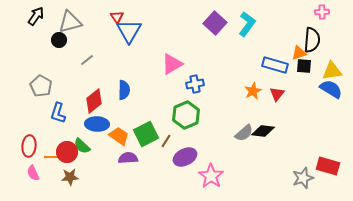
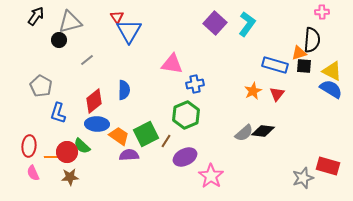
pink triangle at (172, 64): rotated 40 degrees clockwise
yellow triangle at (332, 71): rotated 35 degrees clockwise
purple semicircle at (128, 158): moved 1 px right, 3 px up
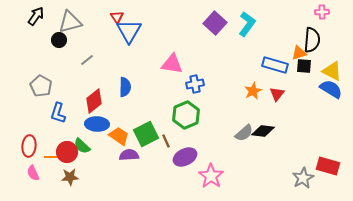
blue semicircle at (124, 90): moved 1 px right, 3 px up
brown line at (166, 141): rotated 56 degrees counterclockwise
gray star at (303, 178): rotated 10 degrees counterclockwise
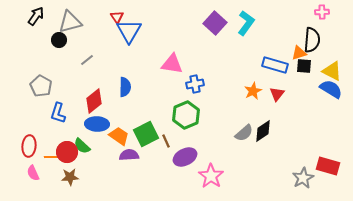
cyan L-shape at (247, 24): moved 1 px left, 1 px up
black diamond at (263, 131): rotated 40 degrees counterclockwise
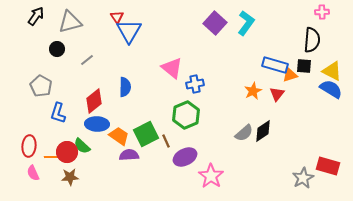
black circle at (59, 40): moved 2 px left, 9 px down
orange triangle at (299, 53): moved 9 px left, 22 px down
pink triangle at (172, 64): moved 4 px down; rotated 30 degrees clockwise
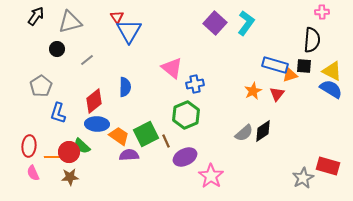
gray pentagon at (41, 86): rotated 10 degrees clockwise
red circle at (67, 152): moved 2 px right
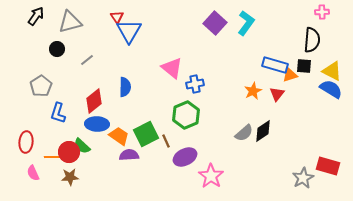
red ellipse at (29, 146): moved 3 px left, 4 px up
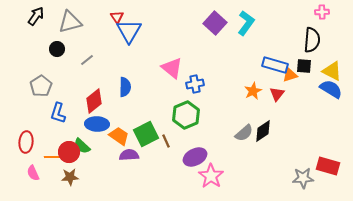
purple ellipse at (185, 157): moved 10 px right
gray star at (303, 178): rotated 25 degrees clockwise
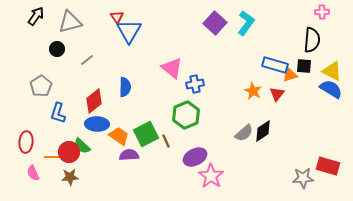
orange star at (253, 91): rotated 18 degrees counterclockwise
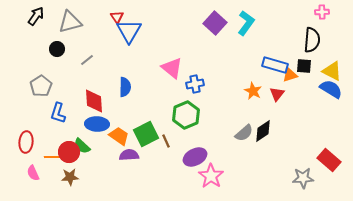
red diamond at (94, 101): rotated 55 degrees counterclockwise
red rectangle at (328, 166): moved 1 px right, 6 px up; rotated 25 degrees clockwise
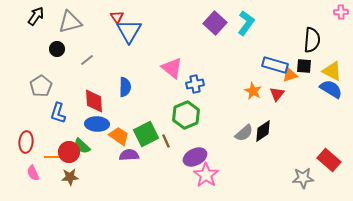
pink cross at (322, 12): moved 19 px right
pink star at (211, 176): moved 5 px left, 1 px up
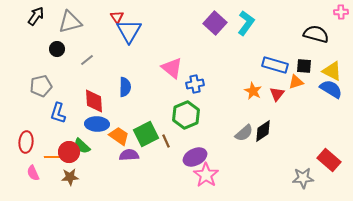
black semicircle at (312, 40): moved 4 px right, 6 px up; rotated 80 degrees counterclockwise
orange triangle at (290, 75): moved 6 px right, 7 px down
gray pentagon at (41, 86): rotated 20 degrees clockwise
